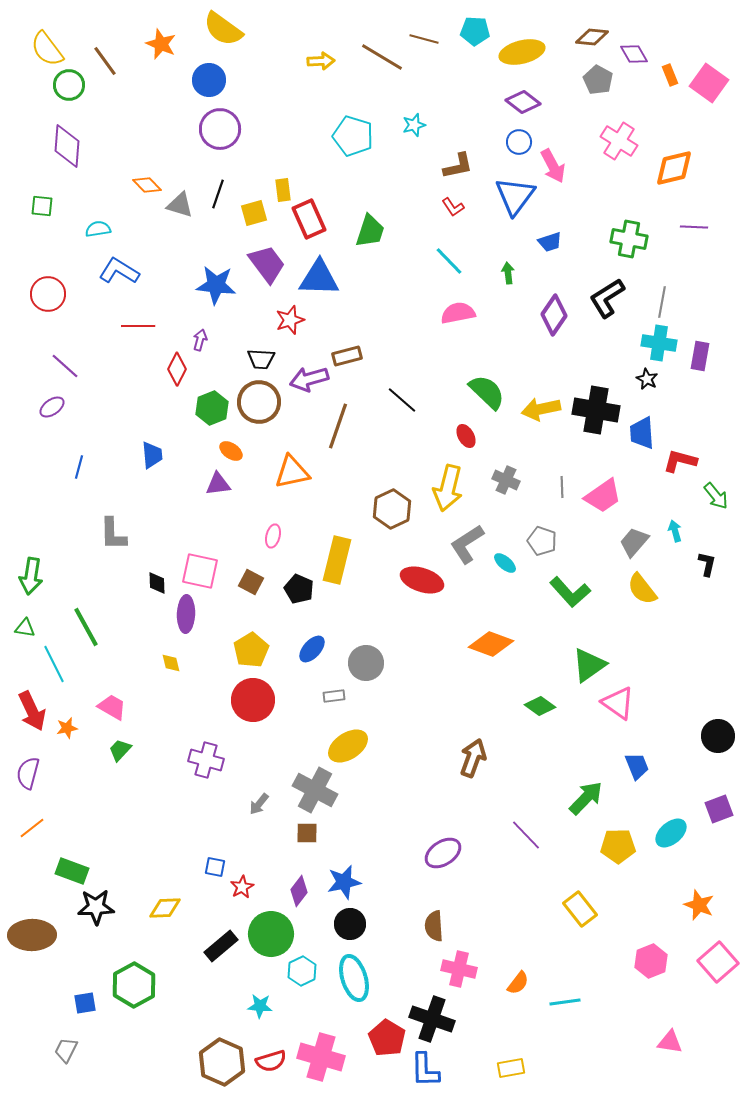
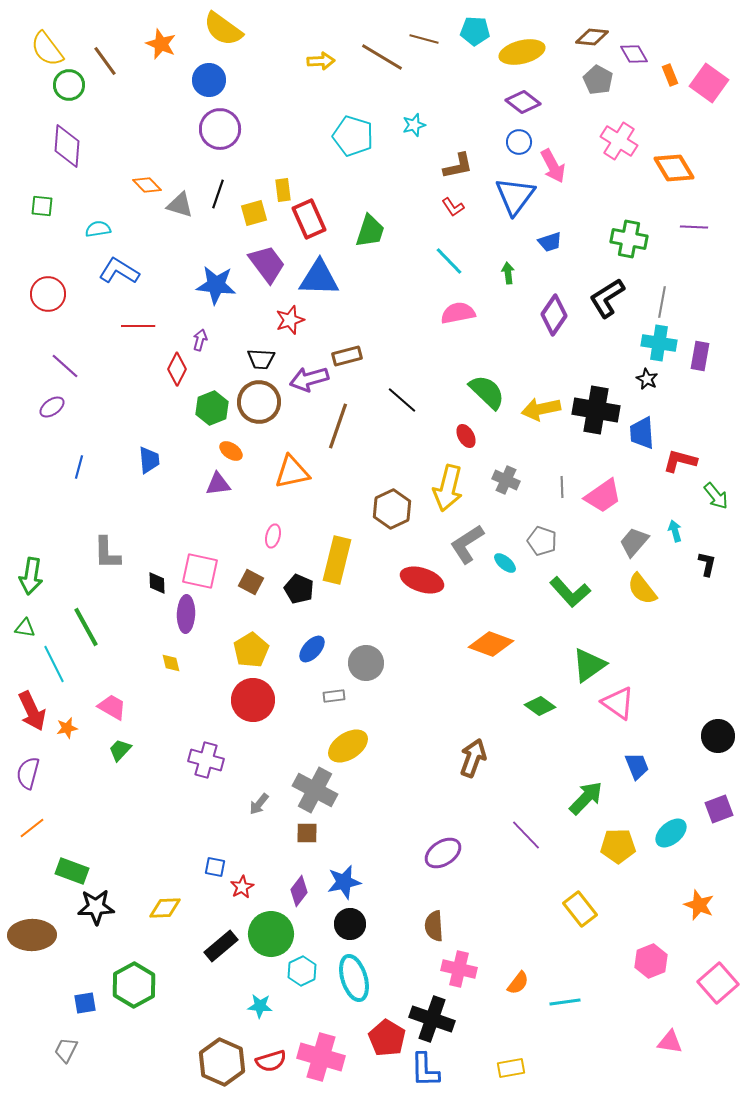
orange diamond at (674, 168): rotated 72 degrees clockwise
blue trapezoid at (152, 455): moved 3 px left, 5 px down
gray L-shape at (113, 534): moved 6 px left, 19 px down
pink square at (718, 962): moved 21 px down
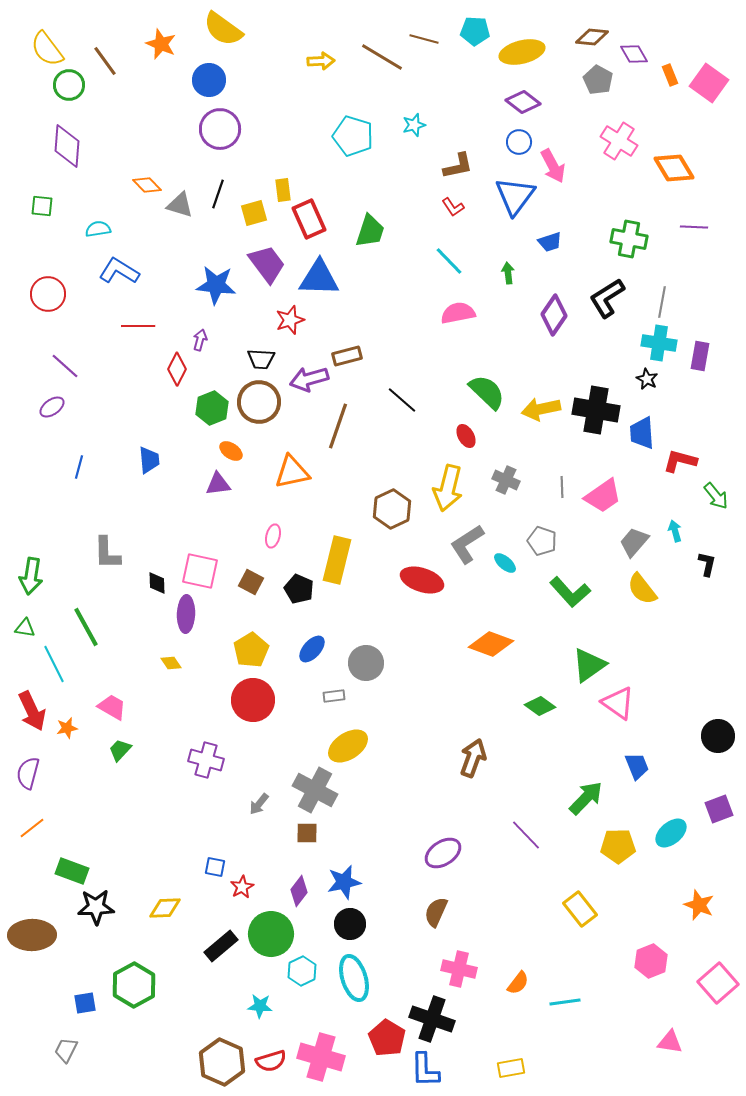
yellow diamond at (171, 663): rotated 20 degrees counterclockwise
brown semicircle at (434, 926): moved 2 px right, 14 px up; rotated 28 degrees clockwise
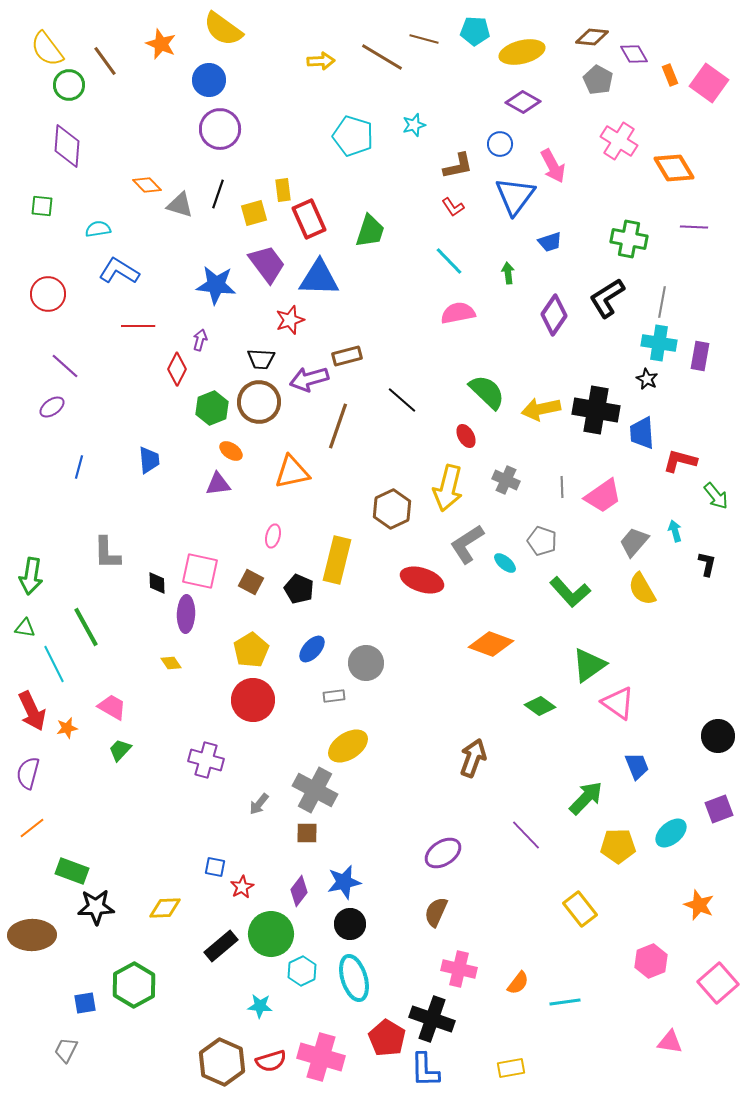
purple diamond at (523, 102): rotated 8 degrees counterclockwise
blue circle at (519, 142): moved 19 px left, 2 px down
yellow semicircle at (642, 589): rotated 8 degrees clockwise
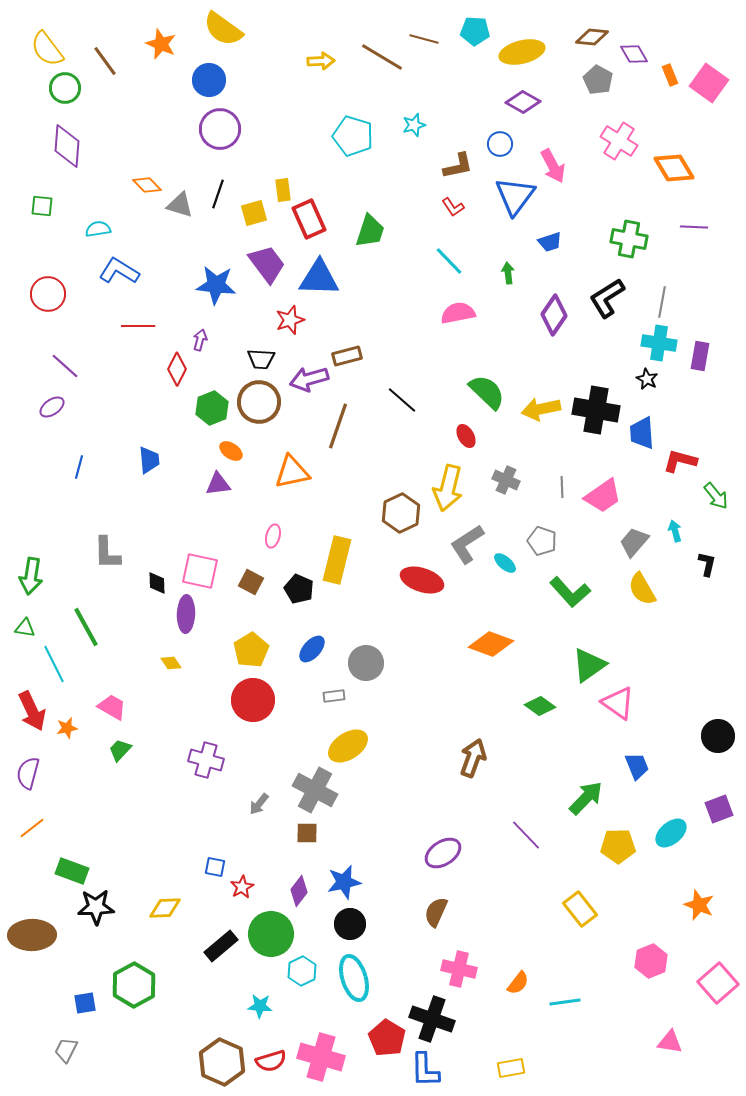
green circle at (69, 85): moved 4 px left, 3 px down
brown hexagon at (392, 509): moved 9 px right, 4 px down
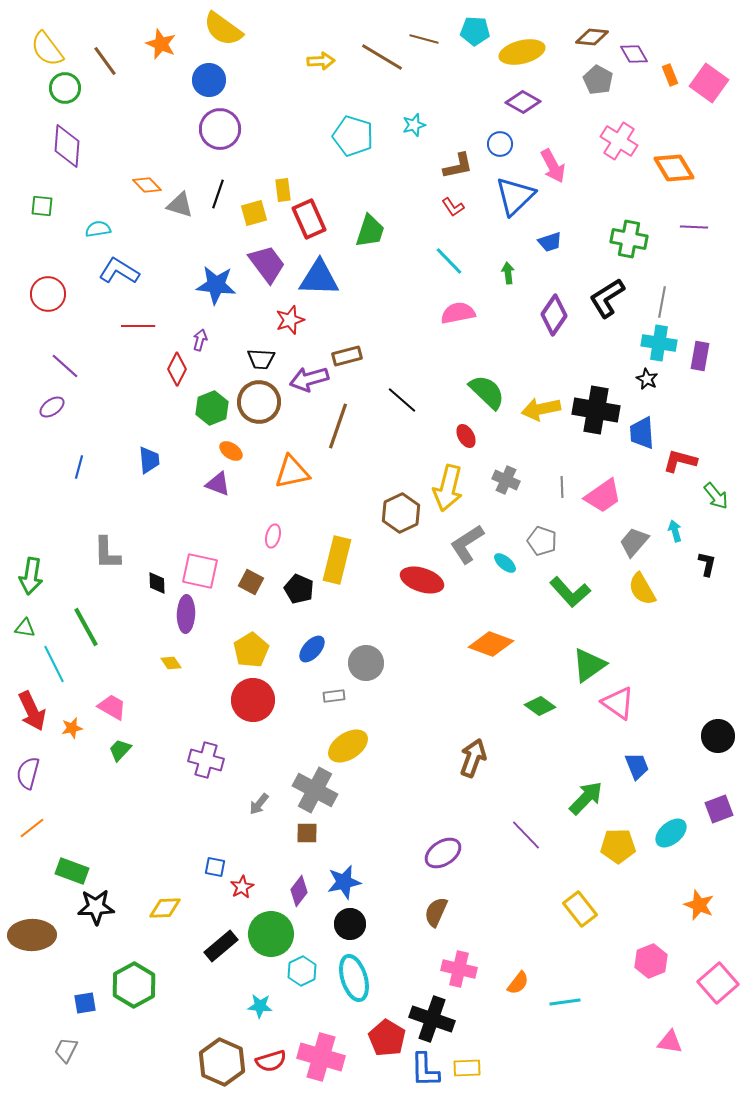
blue triangle at (515, 196): rotated 9 degrees clockwise
purple triangle at (218, 484): rotated 28 degrees clockwise
orange star at (67, 728): moved 5 px right
yellow rectangle at (511, 1068): moved 44 px left; rotated 8 degrees clockwise
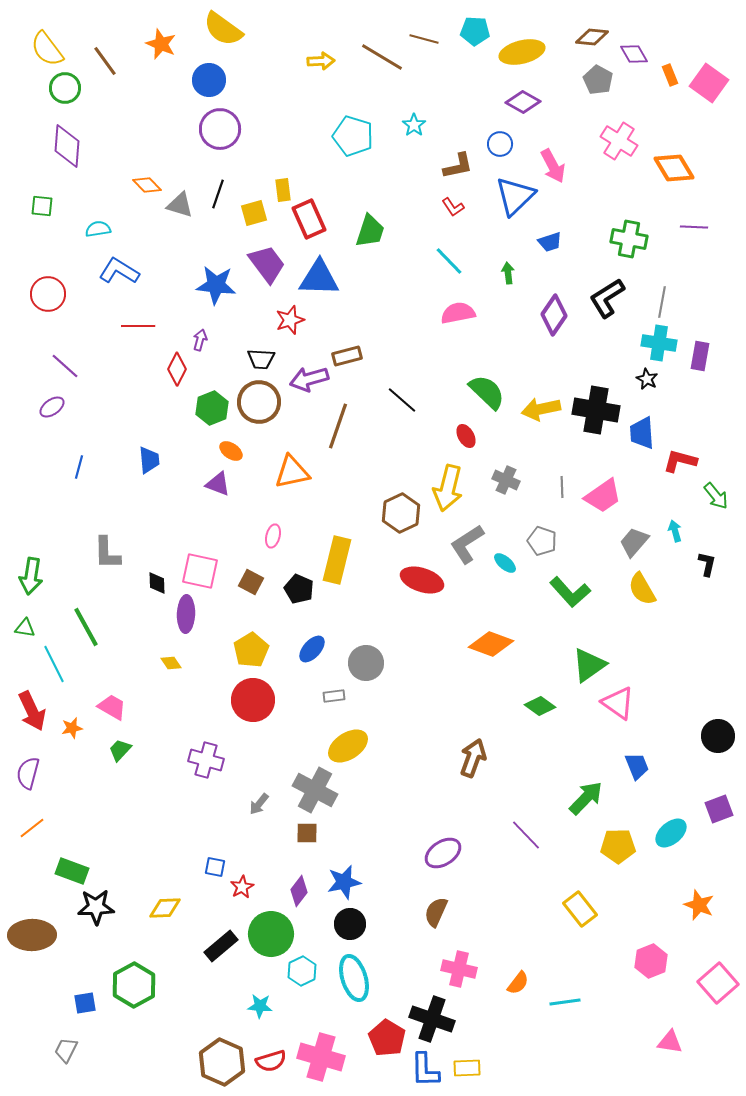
cyan star at (414, 125): rotated 20 degrees counterclockwise
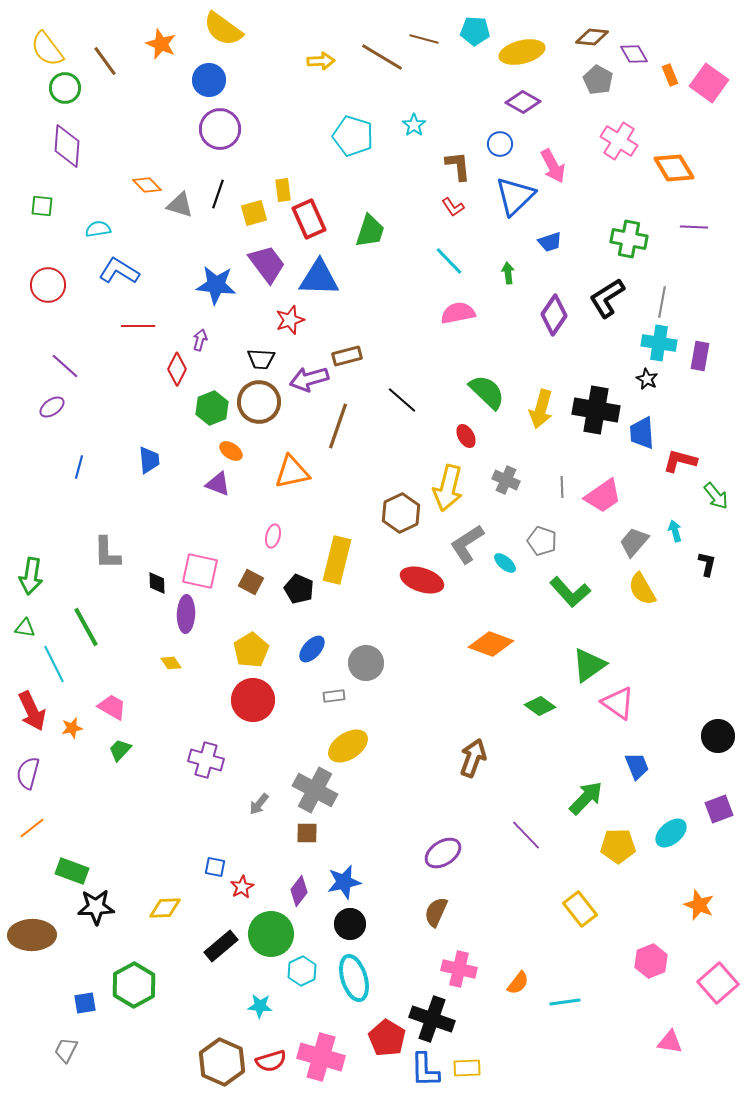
brown L-shape at (458, 166): rotated 84 degrees counterclockwise
red circle at (48, 294): moved 9 px up
yellow arrow at (541, 409): rotated 63 degrees counterclockwise
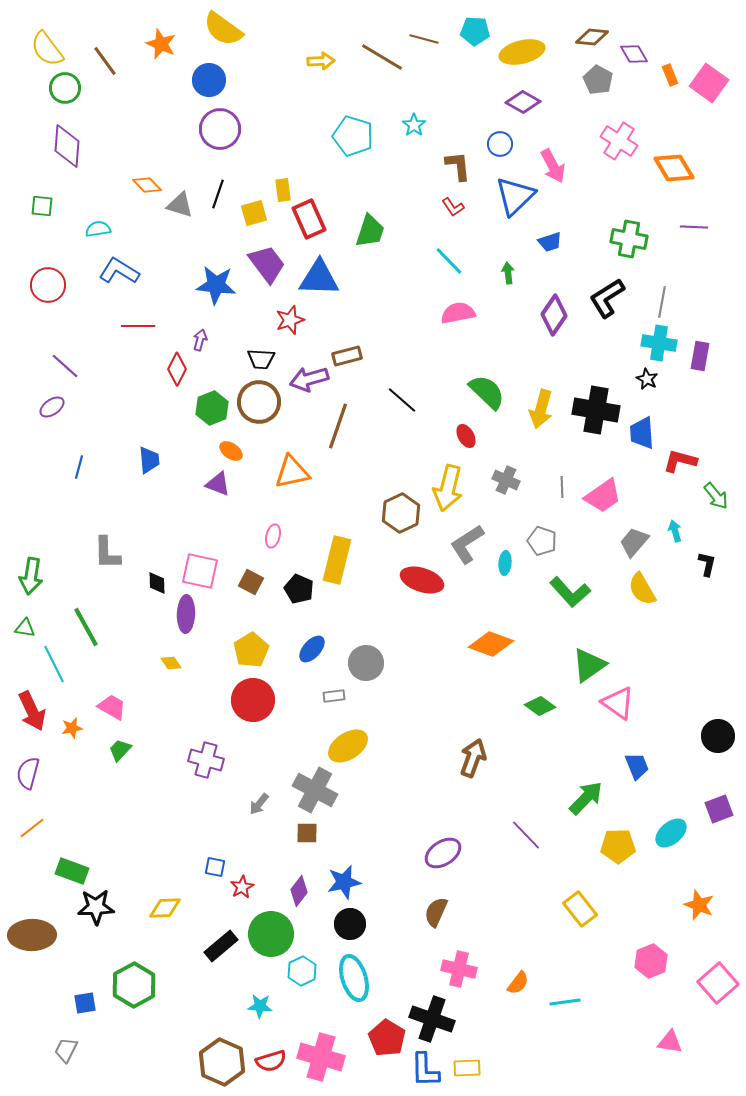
cyan ellipse at (505, 563): rotated 55 degrees clockwise
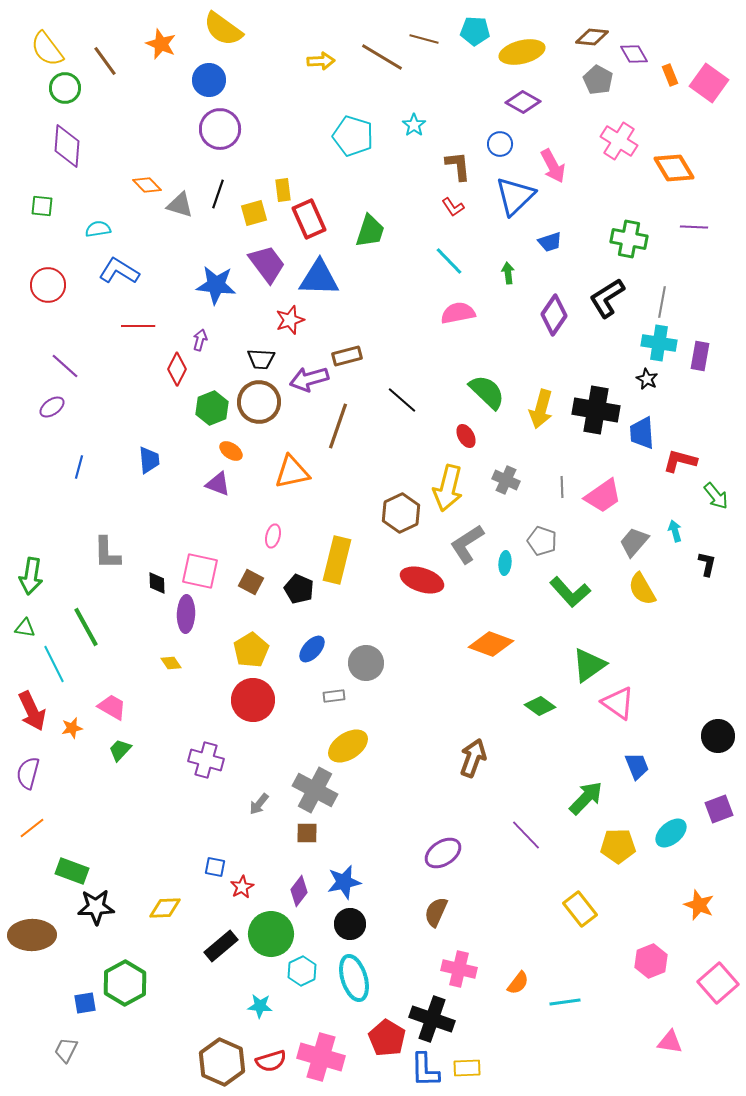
green hexagon at (134, 985): moved 9 px left, 2 px up
